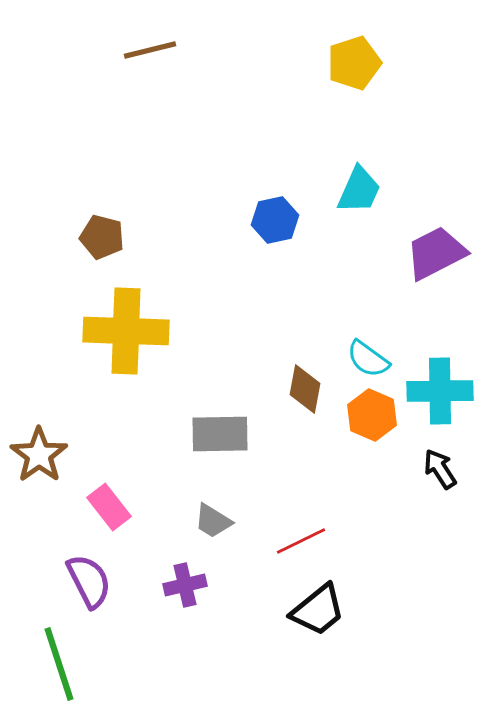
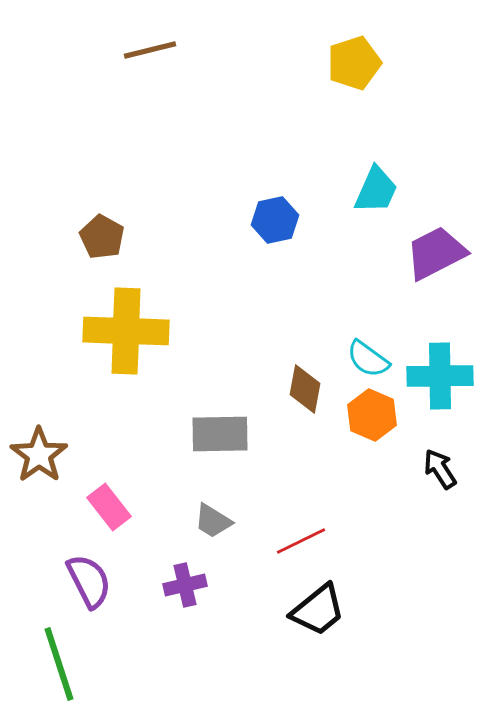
cyan trapezoid: moved 17 px right
brown pentagon: rotated 15 degrees clockwise
cyan cross: moved 15 px up
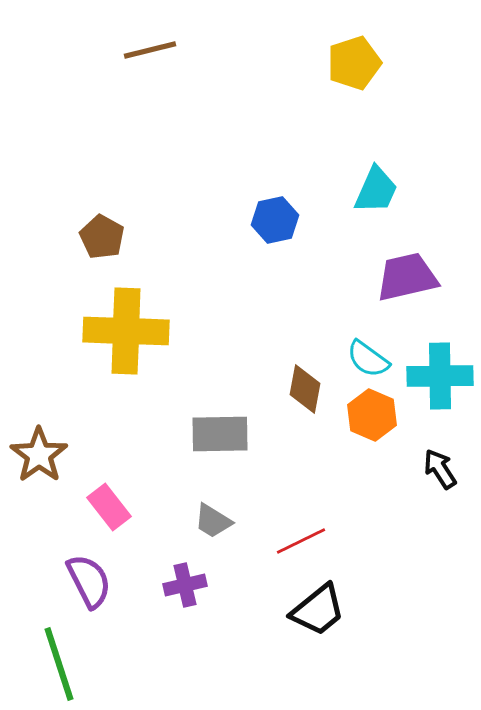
purple trapezoid: moved 29 px left, 24 px down; rotated 14 degrees clockwise
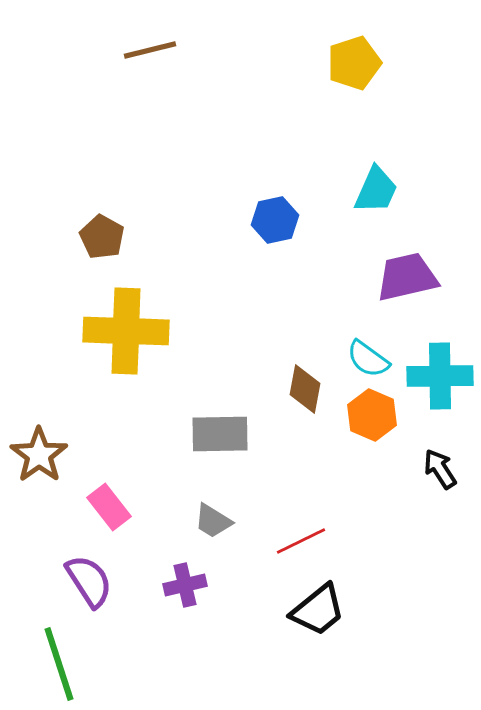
purple semicircle: rotated 6 degrees counterclockwise
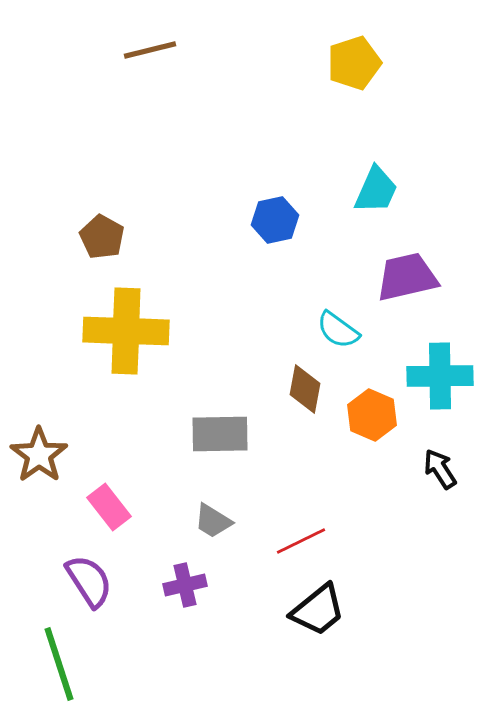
cyan semicircle: moved 30 px left, 29 px up
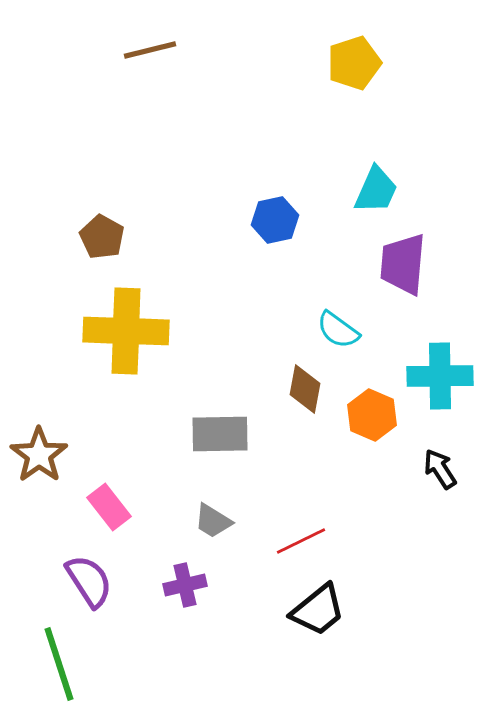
purple trapezoid: moved 4 px left, 13 px up; rotated 72 degrees counterclockwise
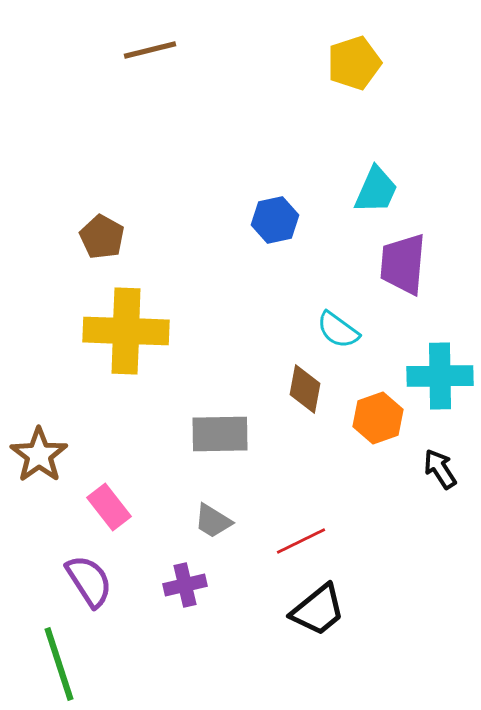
orange hexagon: moved 6 px right, 3 px down; rotated 18 degrees clockwise
